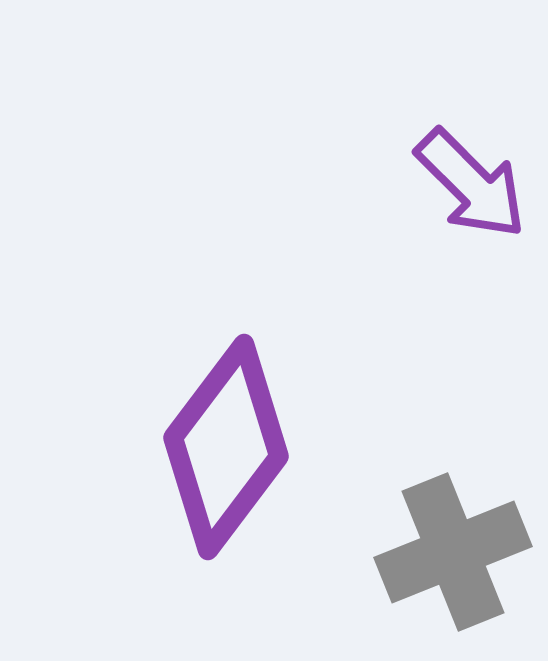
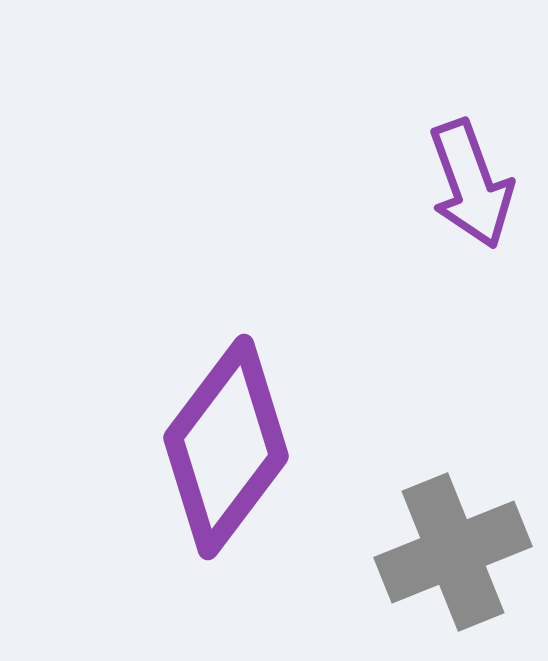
purple arrow: rotated 25 degrees clockwise
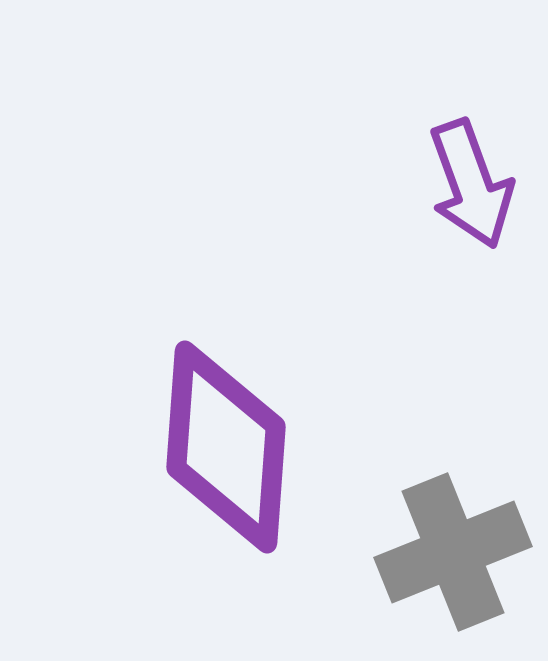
purple diamond: rotated 33 degrees counterclockwise
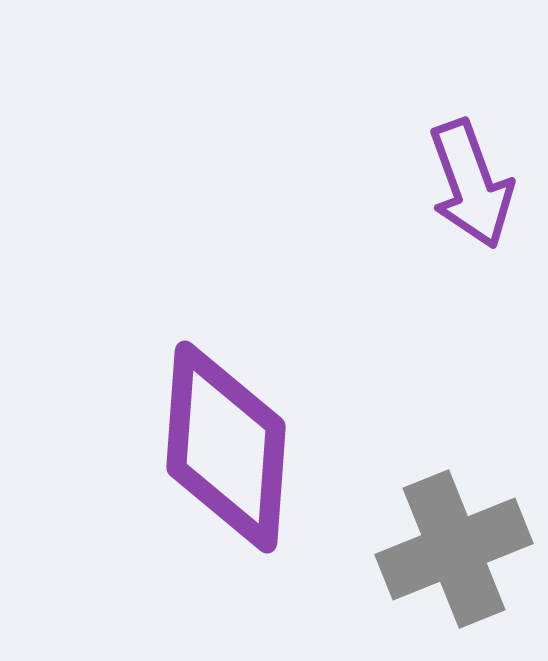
gray cross: moved 1 px right, 3 px up
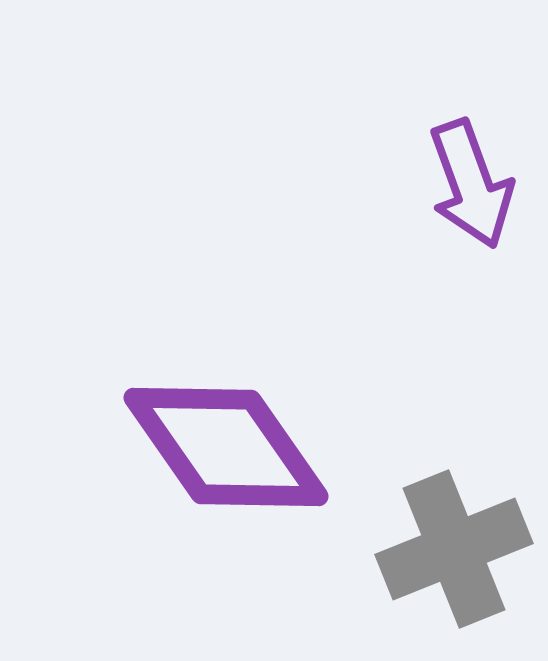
purple diamond: rotated 39 degrees counterclockwise
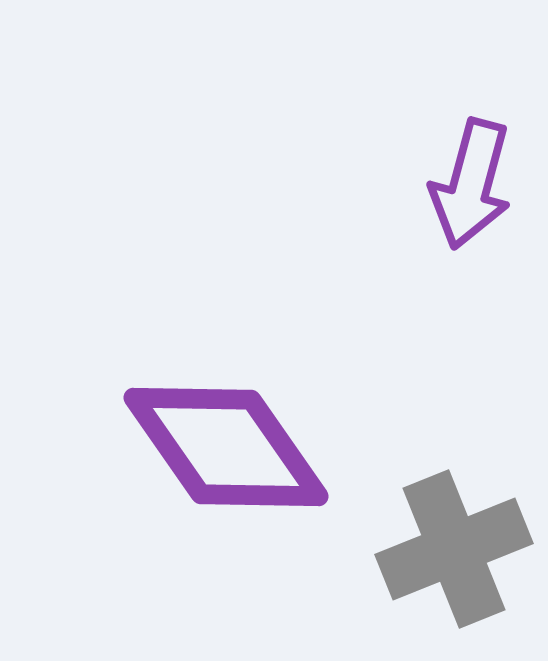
purple arrow: rotated 35 degrees clockwise
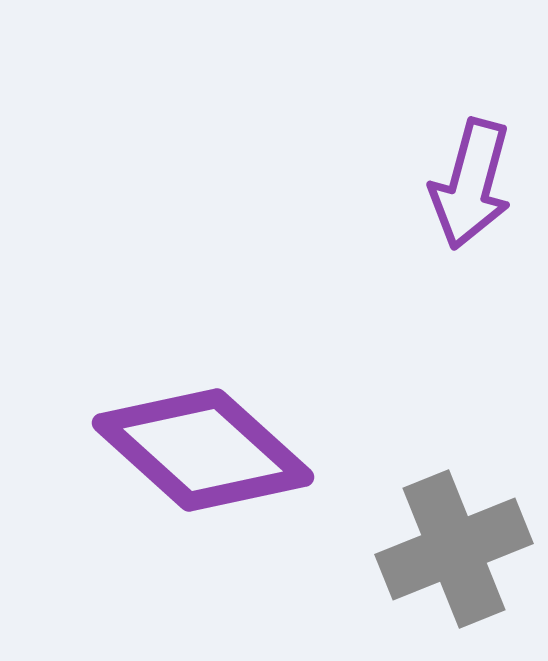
purple diamond: moved 23 px left, 3 px down; rotated 13 degrees counterclockwise
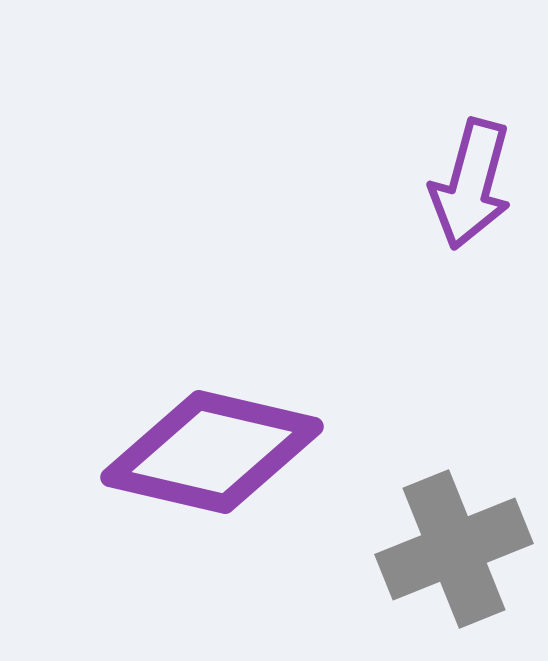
purple diamond: moved 9 px right, 2 px down; rotated 29 degrees counterclockwise
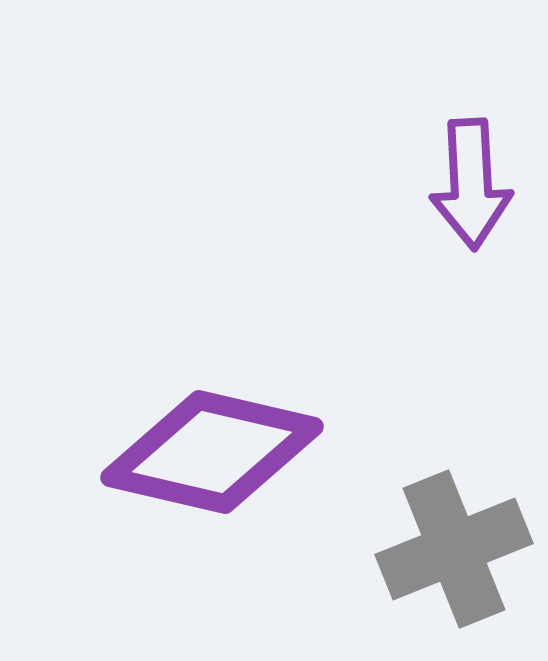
purple arrow: rotated 18 degrees counterclockwise
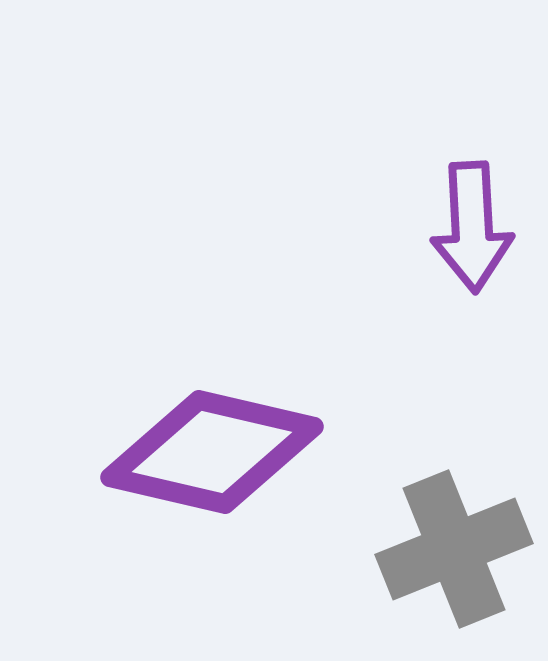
purple arrow: moved 1 px right, 43 px down
